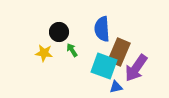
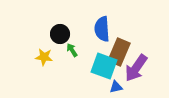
black circle: moved 1 px right, 2 px down
yellow star: moved 4 px down
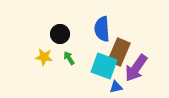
green arrow: moved 3 px left, 8 px down
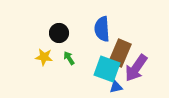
black circle: moved 1 px left, 1 px up
brown rectangle: moved 1 px right, 1 px down
cyan square: moved 3 px right, 3 px down
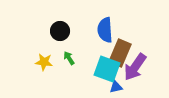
blue semicircle: moved 3 px right, 1 px down
black circle: moved 1 px right, 2 px up
yellow star: moved 5 px down
purple arrow: moved 1 px left, 1 px up
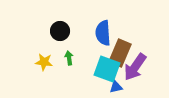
blue semicircle: moved 2 px left, 3 px down
green arrow: rotated 24 degrees clockwise
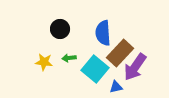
black circle: moved 2 px up
brown rectangle: rotated 20 degrees clockwise
green arrow: rotated 88 degrees counterclockwise
cyan square: moved 12 px left; rotated 20 degrees clockwise
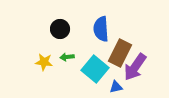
blue semicircle: moved 2 px left, 4 px up
brown rectangle: rotated 16 degrees counterclockwise
green arrow: moved 2 px left, 1 px up
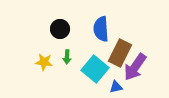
green arrow: rotated 80 degrees counterclockwise
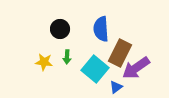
purple arrow: moved 1 px right, 1 px down; rotated 20 degrees clockwise
blue triangle: rotated 24 degrees counterclockwise
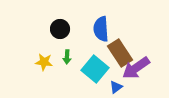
brown rectangle: rotated 60 degrees counterclockwise
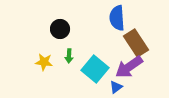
blue semicircle: moved 16 px right, 11 px up
brown rectangle: moved 16 px right, 10 px up
green arrow: moved 2 px right, 1 px up
purple arrow: moved 7 px left, 1 px up
